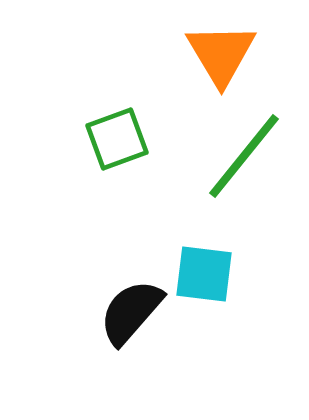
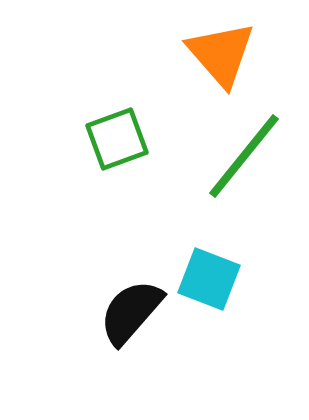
orange triangle: rotated 10 degrees counterclockwise
cyan square: moved 5 px right, 5 px down; rotated 14 degrees clockwise
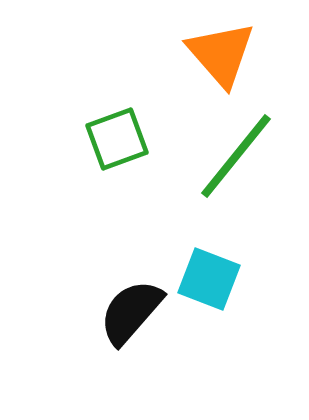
green line: moved 8 px left
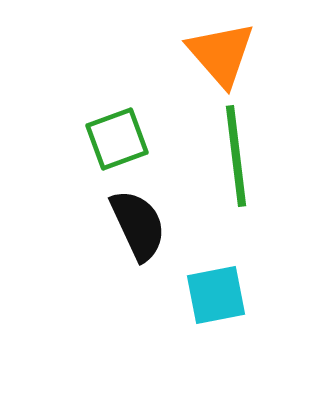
green line: rotated 46 degrees counterclockwise
cyan square: moved 7 px right, 16 px down; rotated 32 degrees counterclockwise
black semicircle: moved 7 px right, 87 px up; rotated 114 degrees clockwise
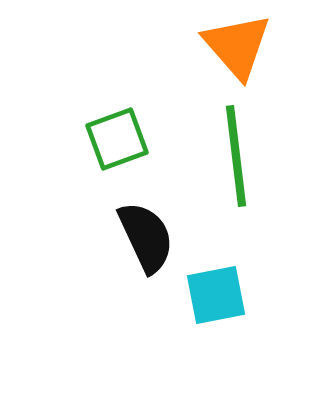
orange triangle: moved 16 px right, 8 px up
black semicircle: moved 8 px right, 12 px down
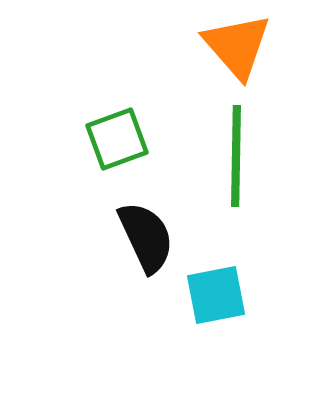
green line: rotated 8 degrees clockwise
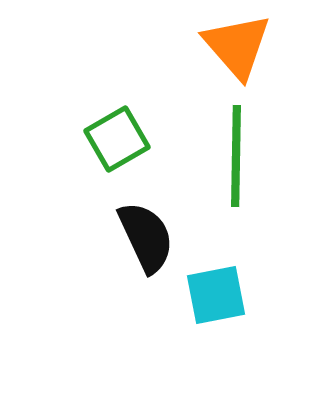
green square: rotated 10 degrees counterclockwise
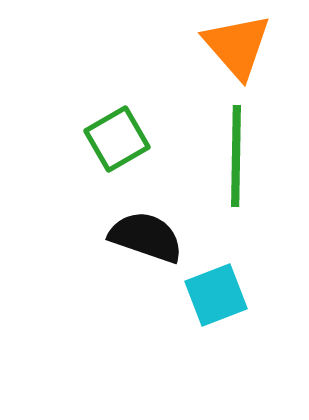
black semicircle: rotated 46 degrees counterclockwise
cyan square: rotated 10 degrees counterclockwise
